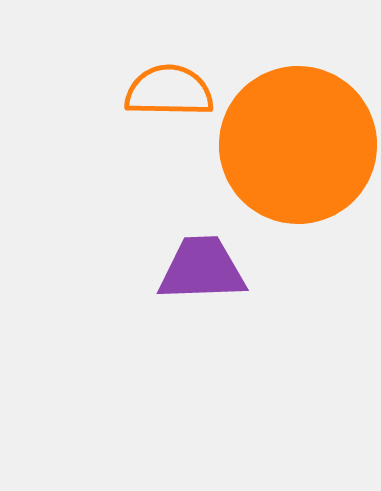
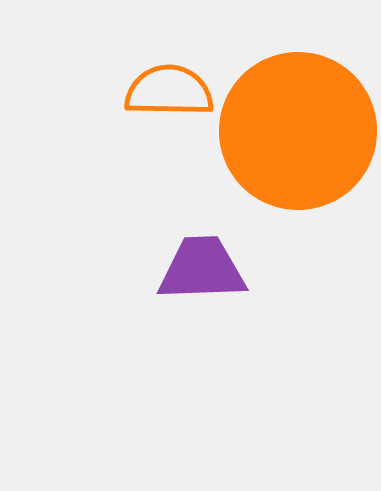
orange circle: moved 14 px up
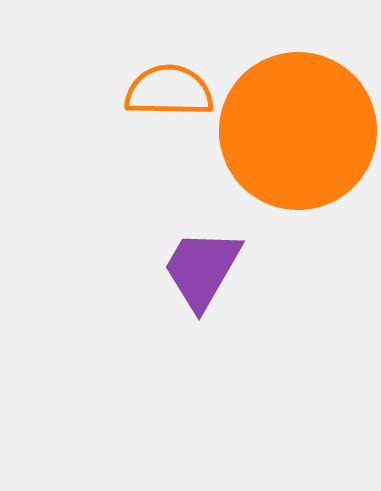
purple trapezoid: rotated 58 degrees counterclockwise
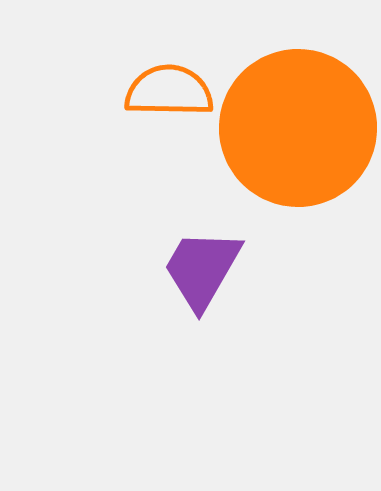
orange circle: moved 3 px up
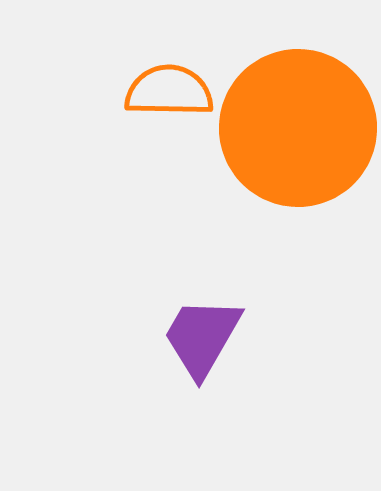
purple trapezoid: moved 68 px down
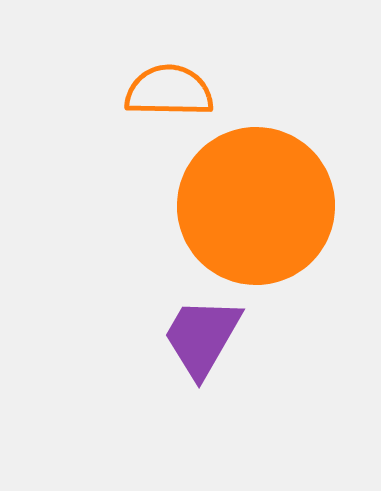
orange circle: moved 42 px left, 78 px down
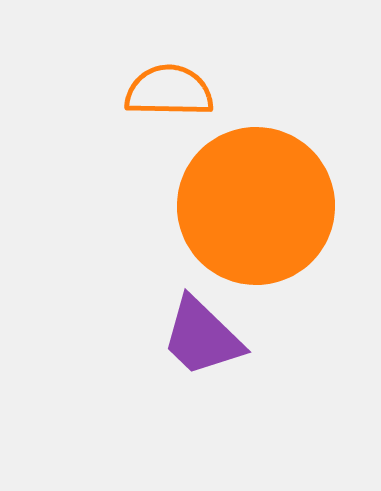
purple trapezoid: rotated 76 degrees counterclockwise
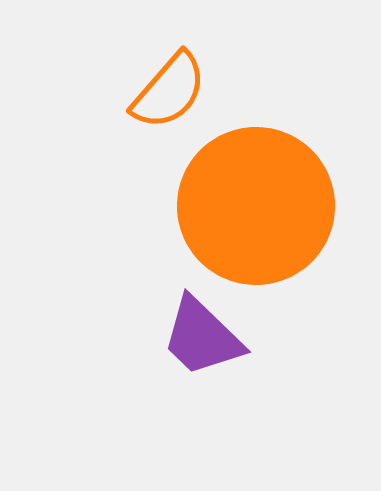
orange semicircle: rotated 130 degrees clockwise
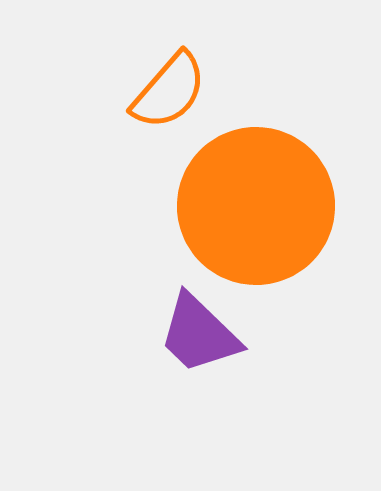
purple trapezoid: moved 3 px left, 3 px up
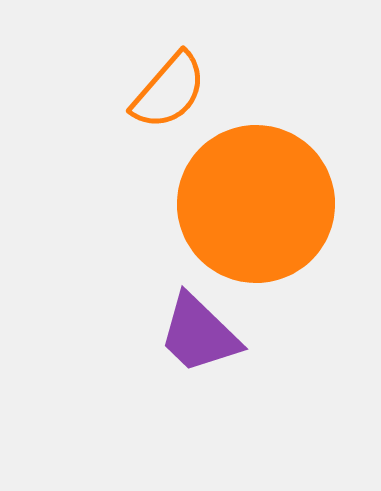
orange circle: moved 2 px up
